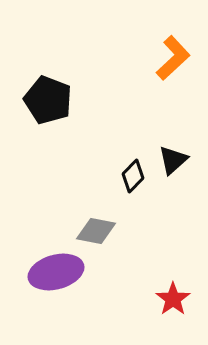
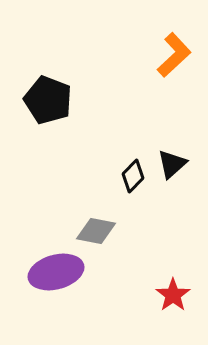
orange L-shape: moved 1 px right, 3 px up
black triangle: moved 1 px left, 4 px down
red star: moved 4 px up
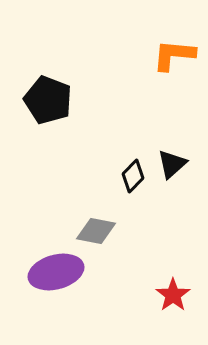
orange L-shape: rotated 132 degrees counterclockwise
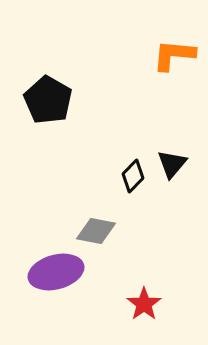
black pentagon: rotated 9 degrees clockwise
black triangle: rotated 8 degrees counterclockwise
red star: moved 29 px left, 9 px down
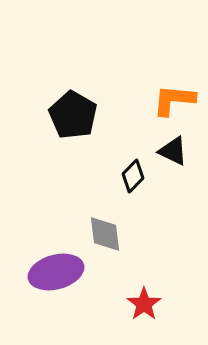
orange L-shape: moved 45 px down
black pentagon: moved 25 px right, 15 px down
black triangle: moved 1 px right, 13 px up; rotated 44 degrees counterclockwise
gray diamond: moved 9 px right, 3 px down; rotated 72 degrees clockwise
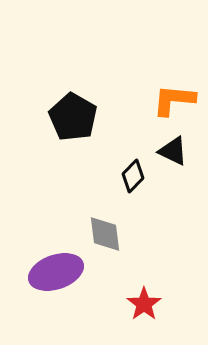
black pentagon: moved 2 px down
purple ellipse: rotated 4 degrees counterclockwise
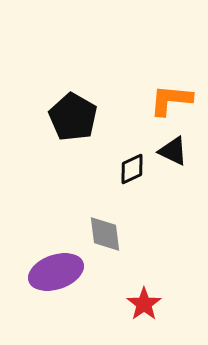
orange L-shape: moved 3 px left
black diamond: moved 1 px left, 7 px up; rotated 20 degrees clockwise
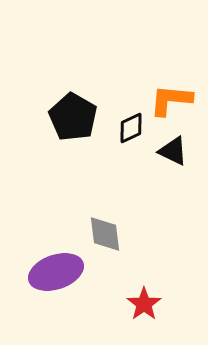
black diamond: moved 1 px left, 41 px up
